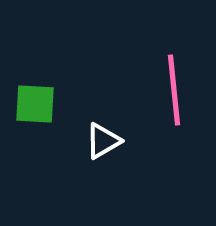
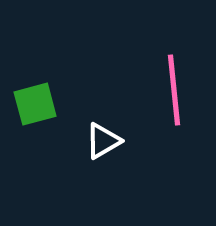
green square: rotated 18 degrees counterclockwise
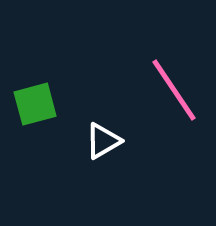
pink line: rotated 28 degrees counterclockwise
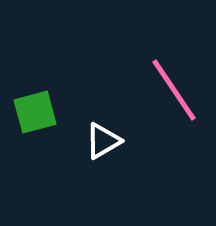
green square: moved 8 px down
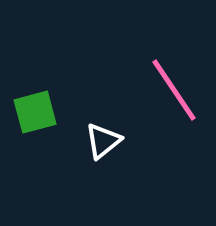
white triangle: rotated 9 degrees counterclockwise
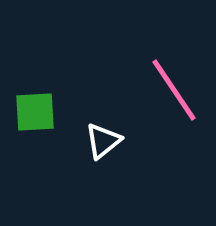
green square: rotated 12 degrees clockwise
